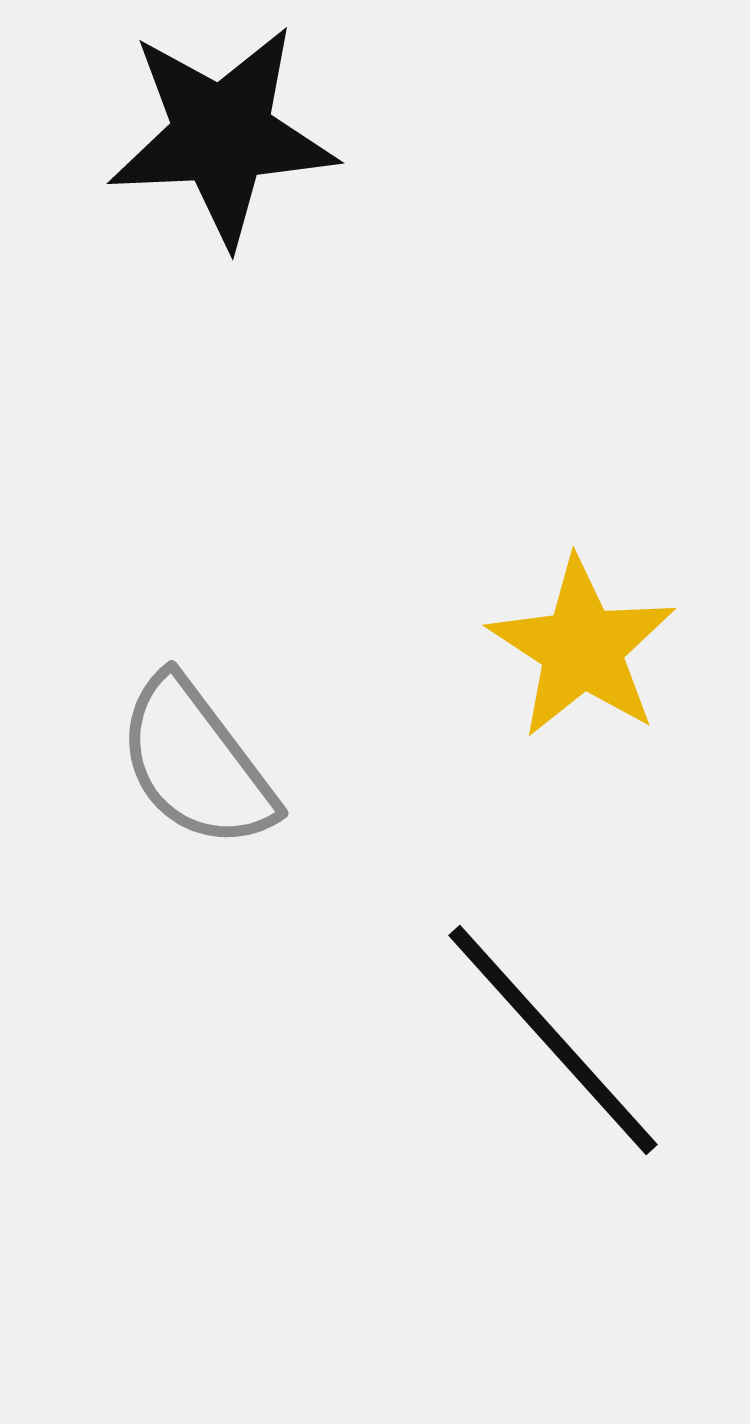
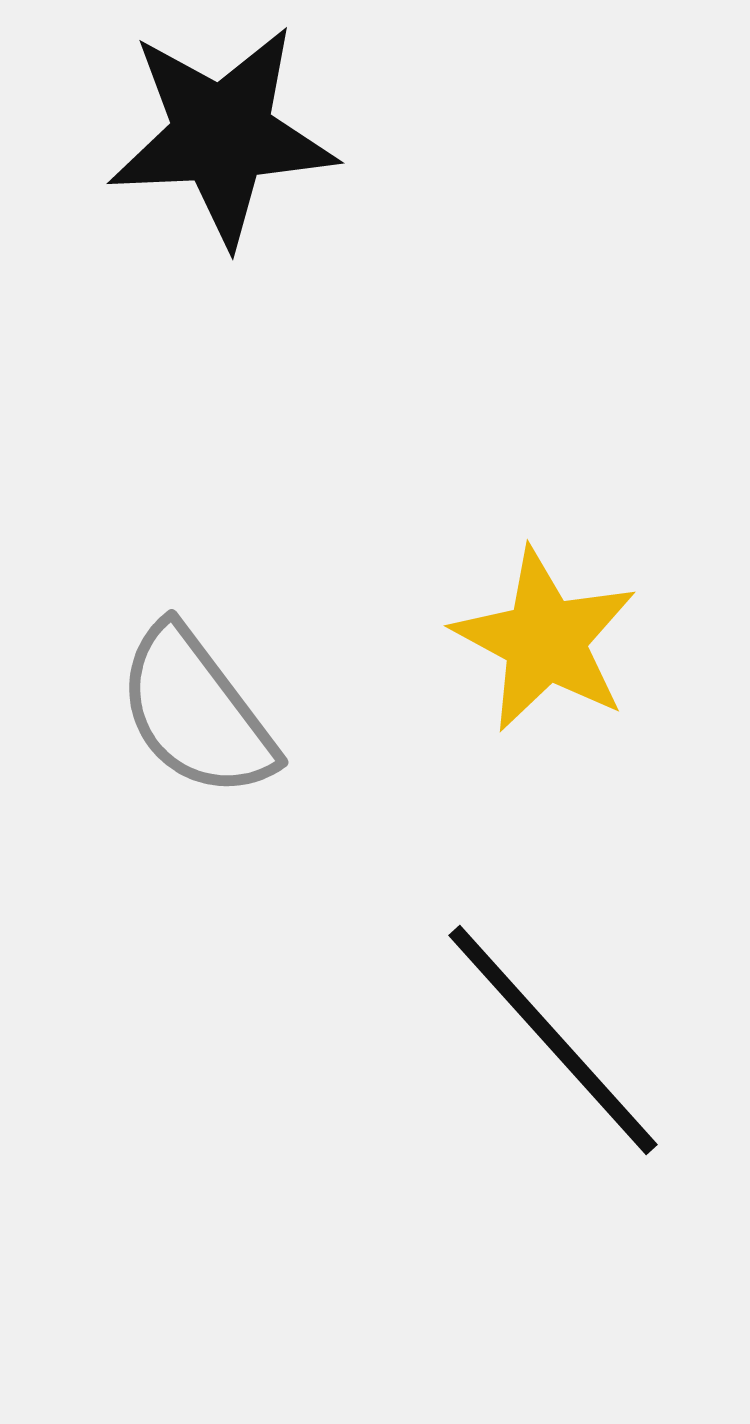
yellow star: moved 37 px left, 8 px up; rotated 5 degrees counterclockwise
gray semicircle: moved 51 px up
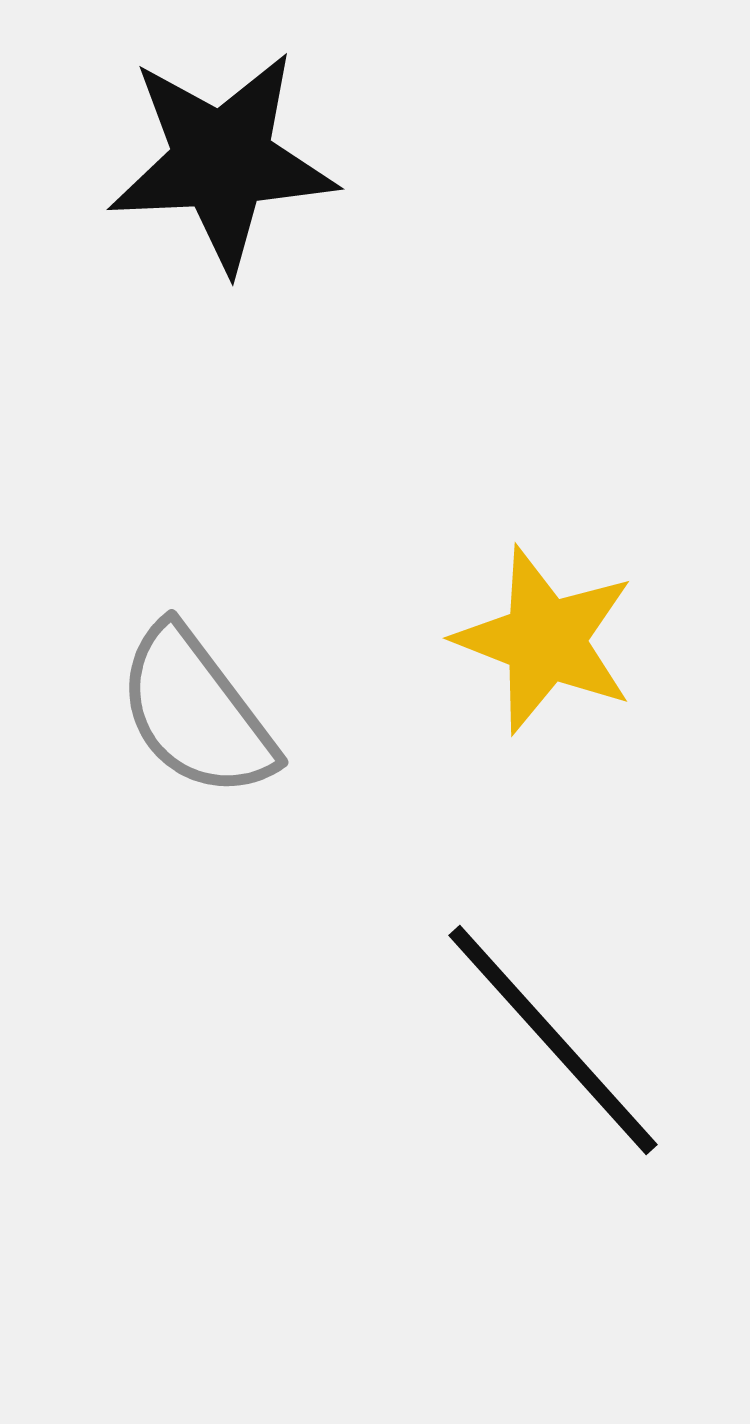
black star: moved 26 px down
yellow star: rotated 7 degrees counterclockwise
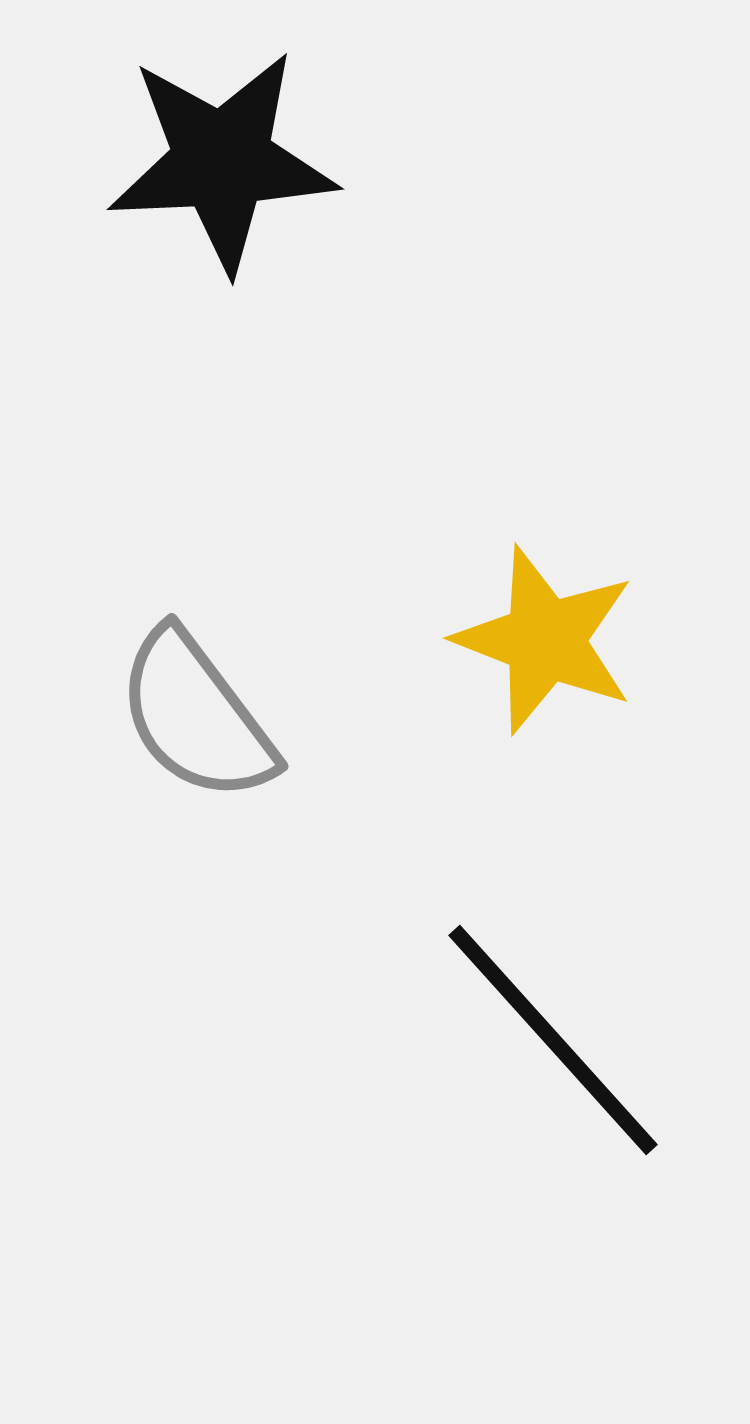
gray semicircle: moved 4 px down
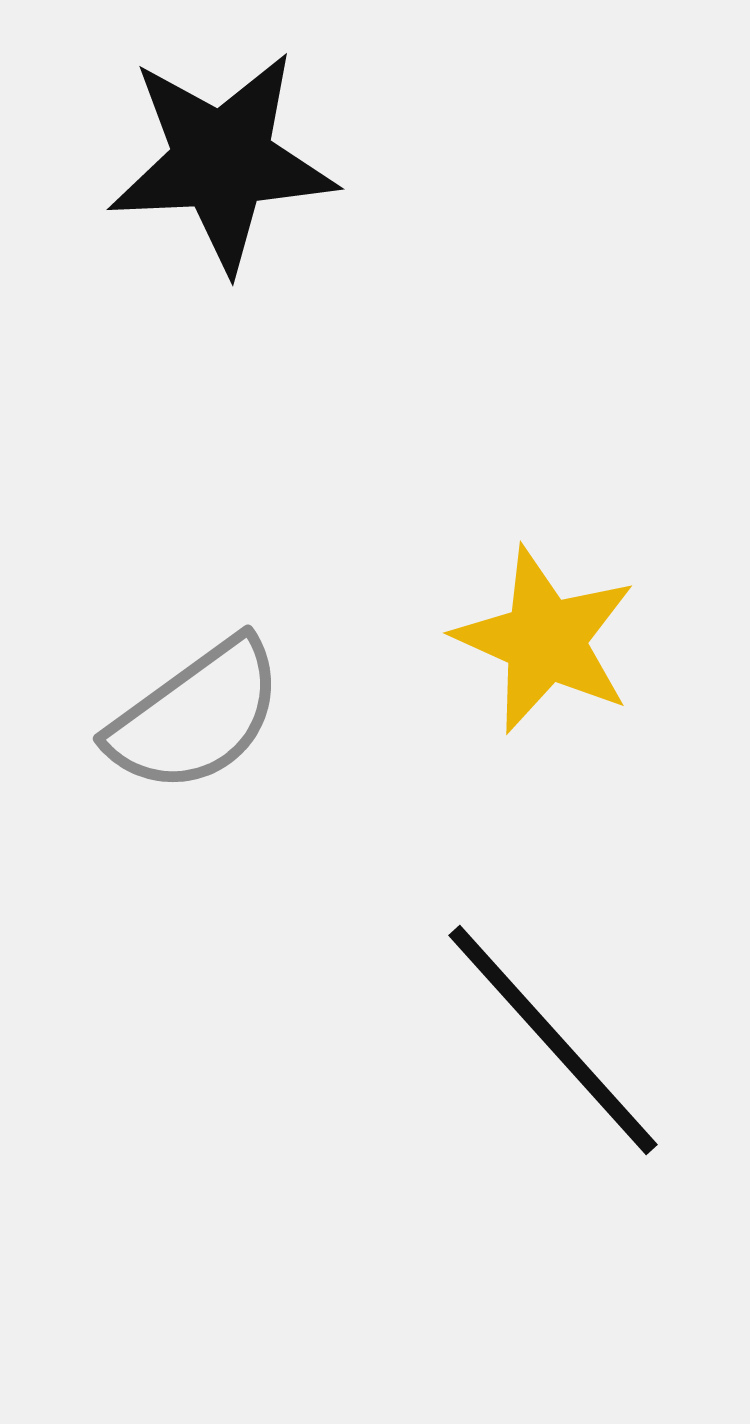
yellow star: rotated 3 degrees clockwise
gray semicircle: rotated 89 degrees counterclockwise
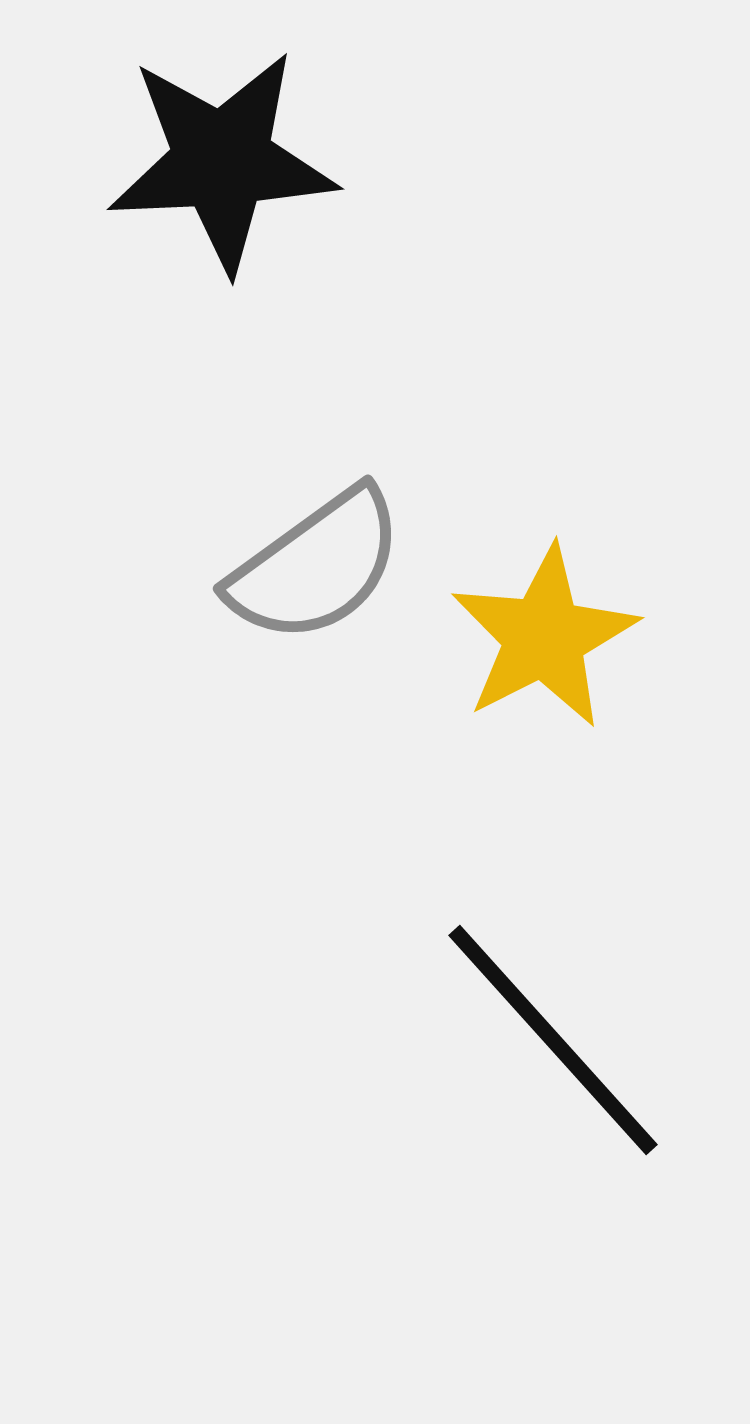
yellow star: moved 1 px left, 3 px up; rotated 21 degrees clockwise
gray semicircle: moved 120 px right, 150 px up
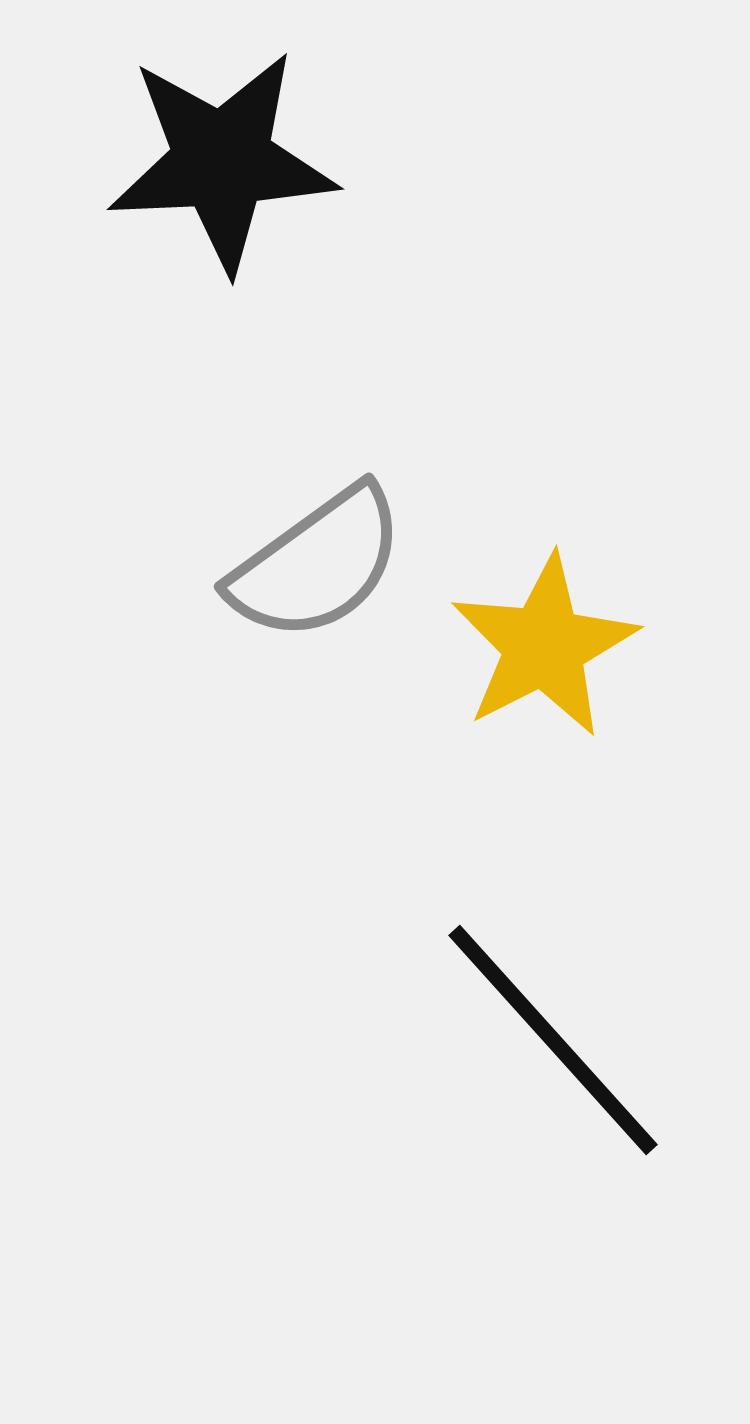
gray semicircle: moved 1 px right, 2 px up
yellow star: moved 9 px down
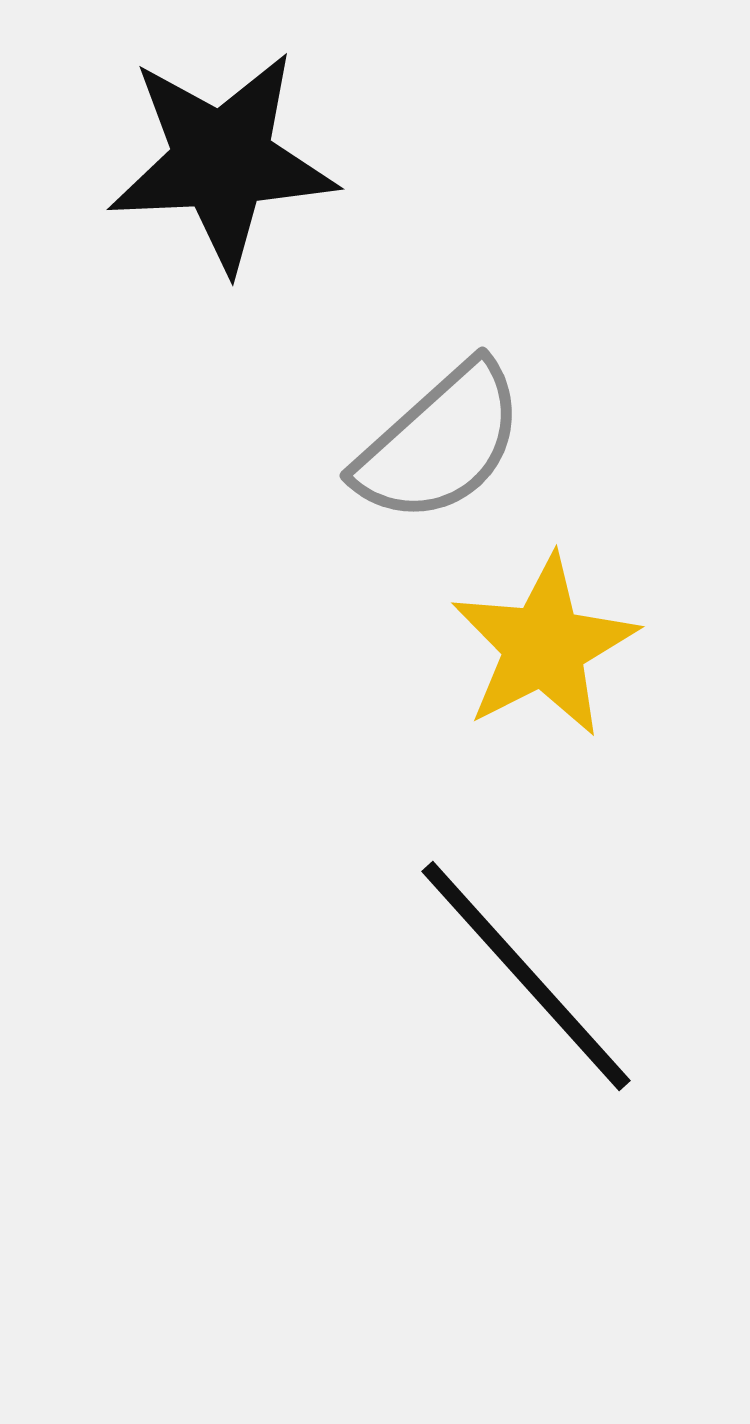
gray semicircle: moved 123 px right, 121 px up; rotated 6 degrees counterclockwise
black line: moved 27 px left, 64 px up
